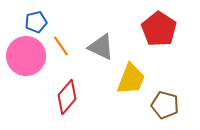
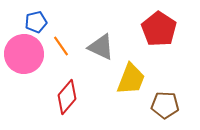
pink circle: moved 2 px left, 2 px up
brown pentagon: rotated 12 degrees counterclockwise
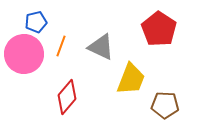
orange line: rotated 55 degrees clockwise
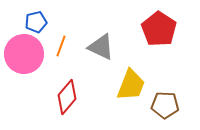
yellow trapezoid: moved 6 px down
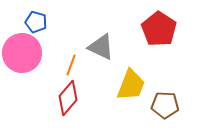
blue pentagon: rotated 30 degrees clockwise
orange line: moved 10 px right, 19 px down
pink circle: moved 2 px left, 1 px up
red diamond: moved 1 px right, 1 px down
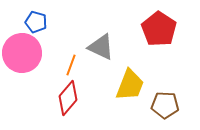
yellow trapezoid: moved 1 px left
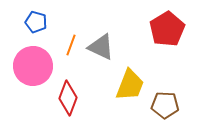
red pentagon: moved 8 px right; rotated 8 degrees clockwise
pink circle: moved 11 px right, 13 px down
orange line: moved 20 px up
red diamond: rotated 20 degrees counterclockwise
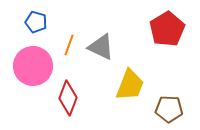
orange line: moved 2 px left
brown pentagon: moved 4 px right, 4 px down
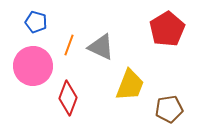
brown pentagon: rotated 12 degrees counterclockwise
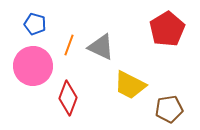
blue pentagon: moved 1 px left, 2 px down
yellow trapezoid: rotated 96 degrees clockwise
